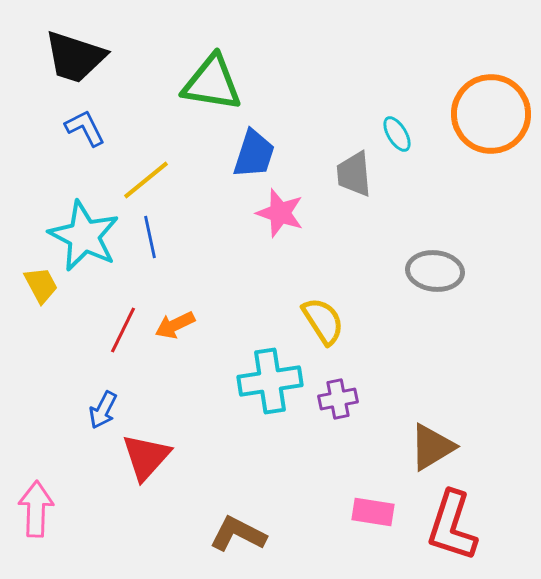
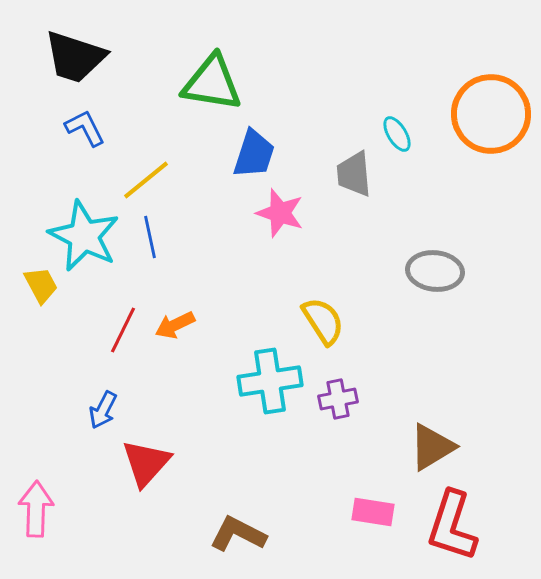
red triangle: moved 6 px down
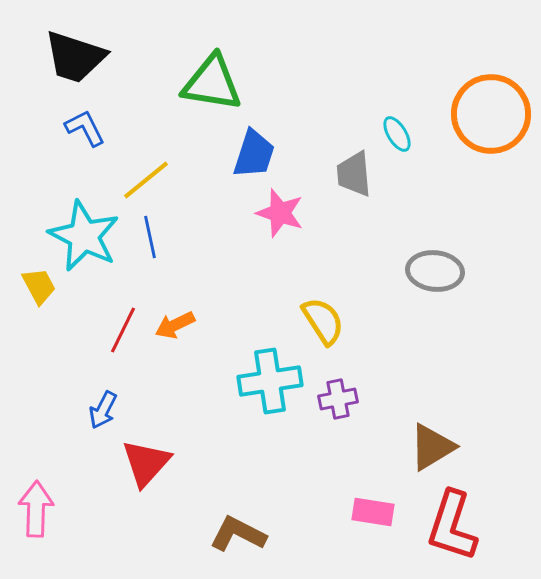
yellow trapezoid: moved 2 px left, 1 px down
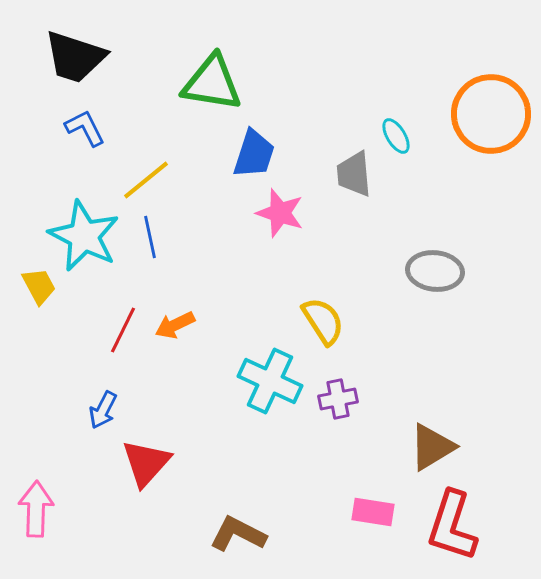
cyan ellipse: moved 1 px left, 2 px down
cyan cross: rotated 34 degrees clockwise
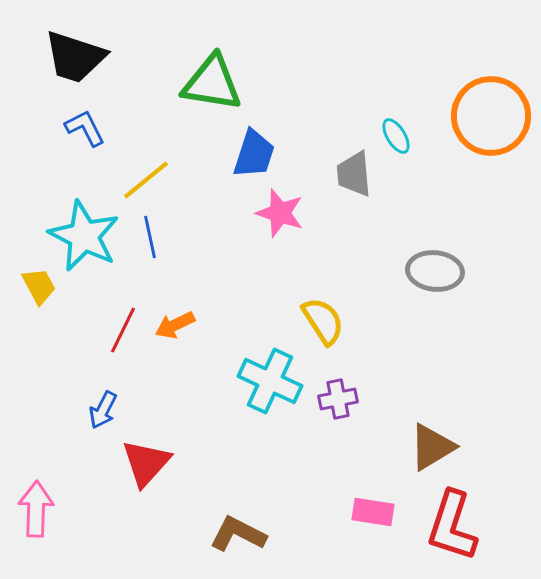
orange circle: moved 2 px down
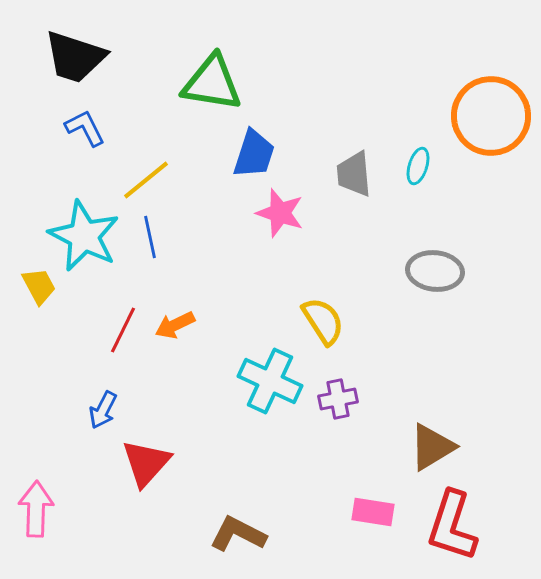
cyan ellipse: moved 22 px right, 30 px down; rotated 48 degrees clockwise
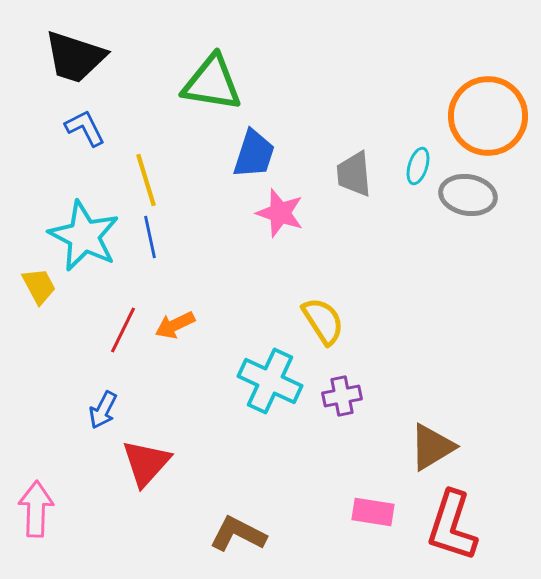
orange circle: moved 3 px left
yellow line: rotated 68 degrees counterclockwise
gray ellipse: moved 33 px right, 76 px up; rotated 4 degrees clockwise
purple cross: moved 4 px right, 3 px up
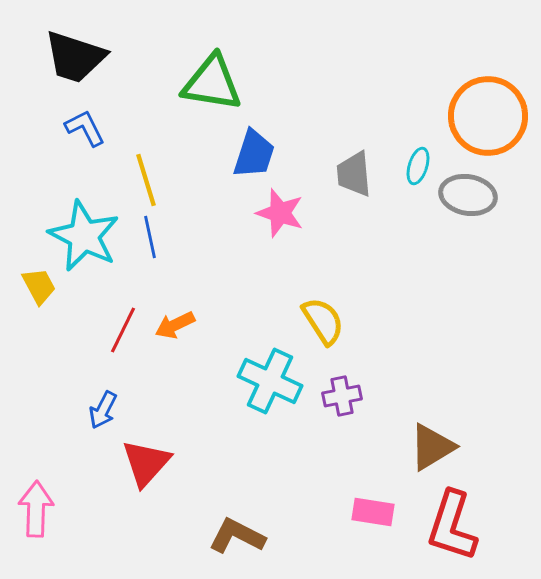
brown L-shape: moved 1 px left, 2 px down
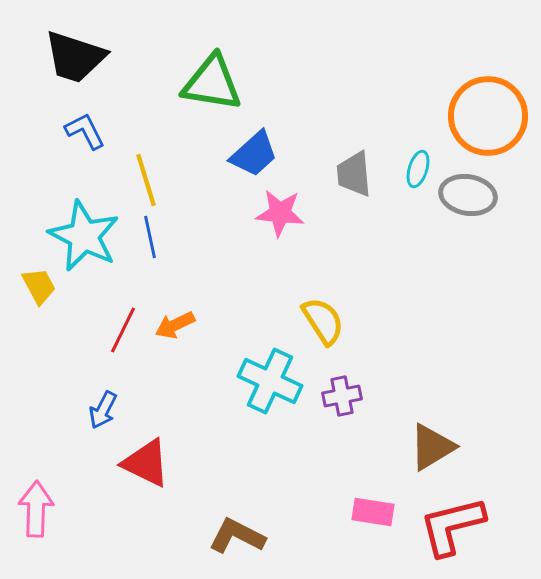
blue L-shape: moved 3 px down
blue trapezoid: rotated 30 degrees clockwise
cyan ellipse: moved 3 px down
pink star: rotated 12 degrees counterclockwise
red triangle: rotated 46 degrees counterclockwise
red L-shape: rotated 58 degrees clockwise
